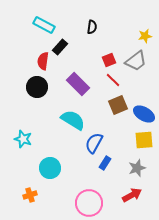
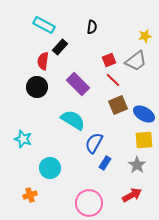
gray star: moved 3 px up; rotated 18 degrees counterclockwise
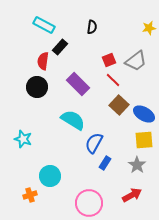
yellow star: moved 4 px right, 8 px up
brown square: moved 1 px right; rotated 24 degrees counterclockwise
cyan circle: moved 8 px down
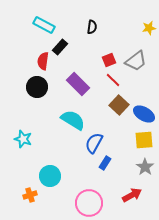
gray star: moved 8 px right, 2 px down
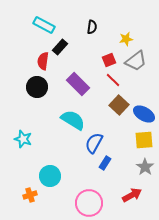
yellow star: moved 23 px left, 11 px down
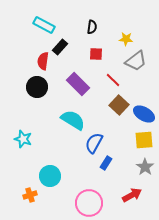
yellow star: rotated 16 degrees clockwise
red square: moved 13 px left, 6 px up; rotated 24 degrees clockwise
blue rectangle: moved 1 px right
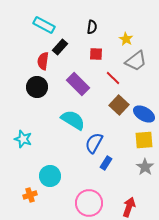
yellow star: rotated 24 degrees clockwise
red line: moved 2 px up
red arrow: moved 3 px left, 12 px down; rotated 42 degrees counterclockwise
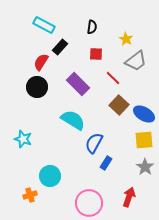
red semicircle: moved 2 px left, 1 px down; rotated 24 degrees clockwise
red arrow: moved 10 px up
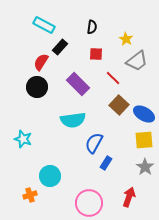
gray trapezoid: moved 1 px right
cyan semicircle: rotated 140 degrees clockwise
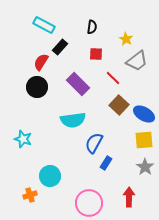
red arrow: rotated 18 degrees counterclockwise
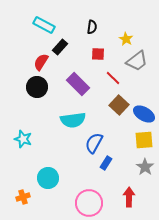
red square: moved 2 px right
cyan circle: moved 2 px left, 2 px down
orange cross: moved 7 px left, 2 px down
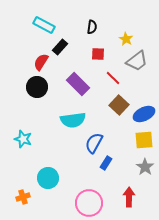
blue ellipse: rotated 55 degrees counterclockwise
